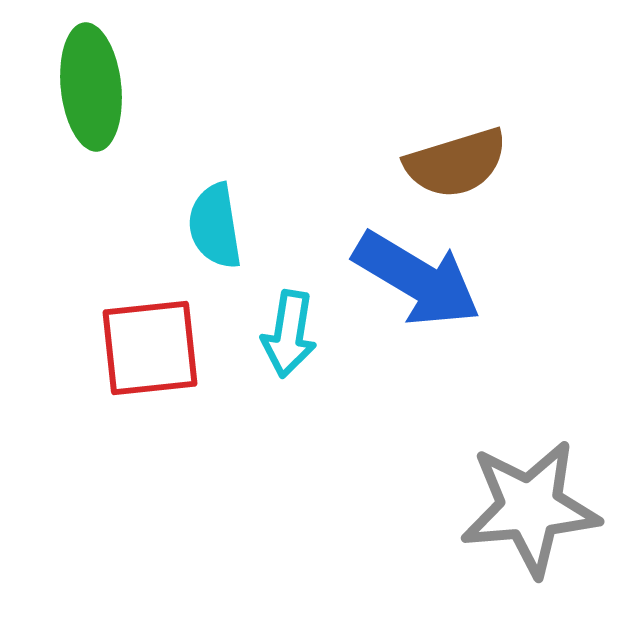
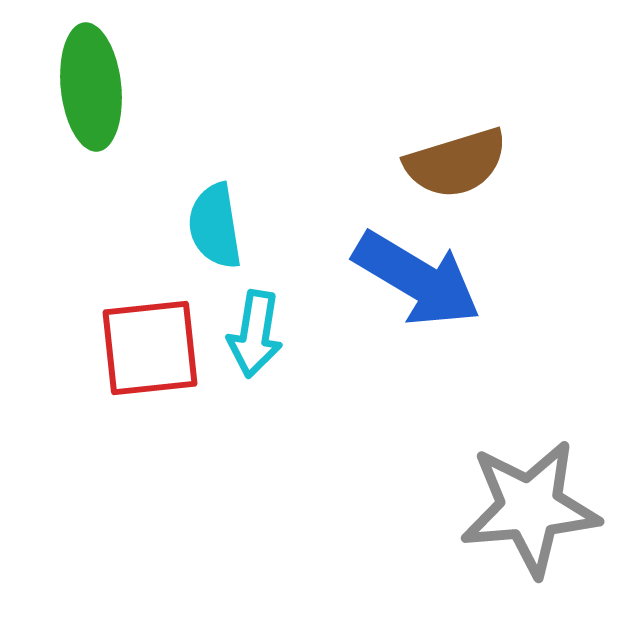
cyan arrow: moved 34 px left
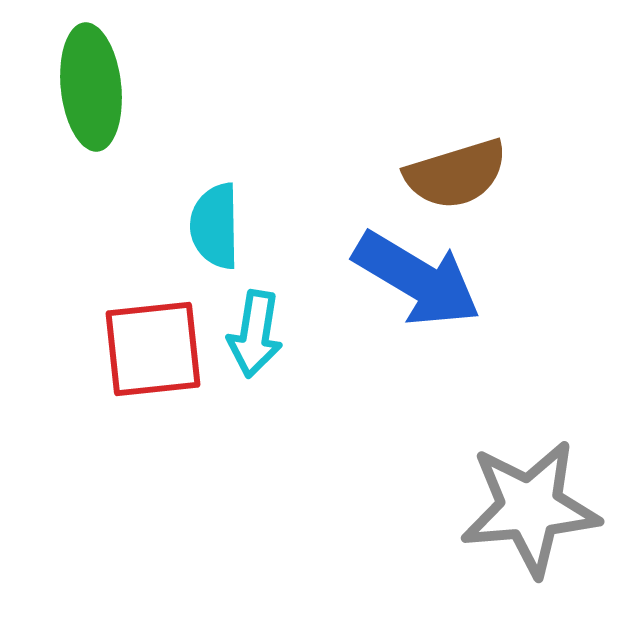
brown semicircle: moved 11 px down
cyan semicircle: rotated 8 degrees clockwise
red square: moved 3 px right, 1 px down
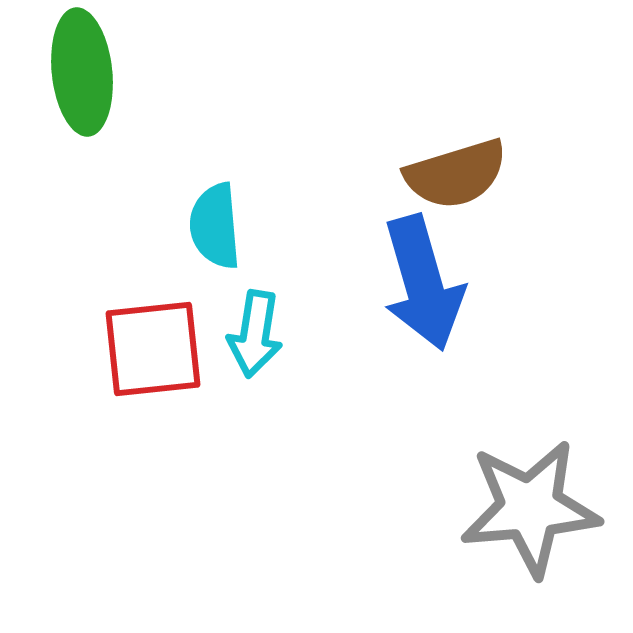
green ellipse: moved 9 px left, 15 px up
cyan semicircle: rotated 4 degrees counterclockwise
blue arrow: moved 6 px right, 4 px down; rotated 43 degrees clockwise
